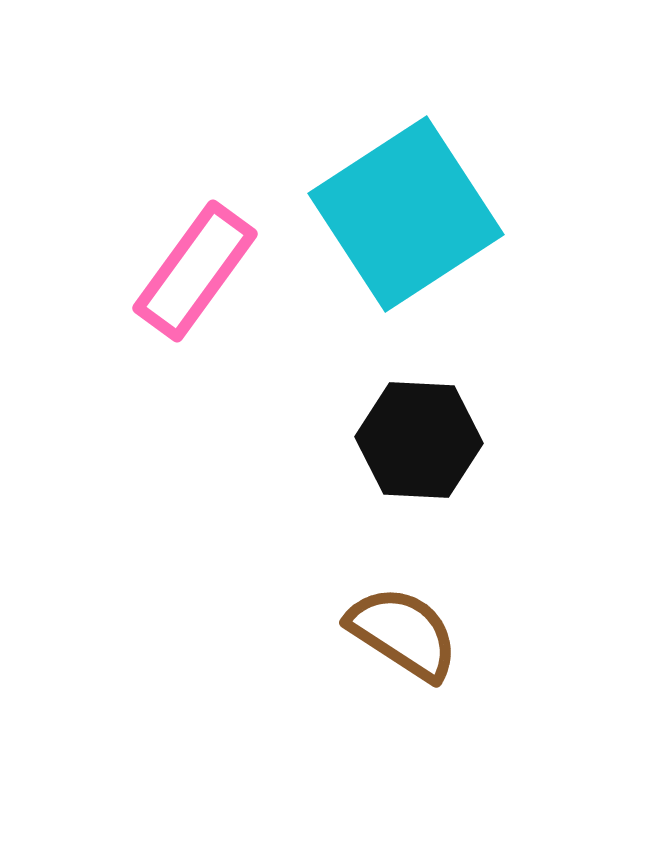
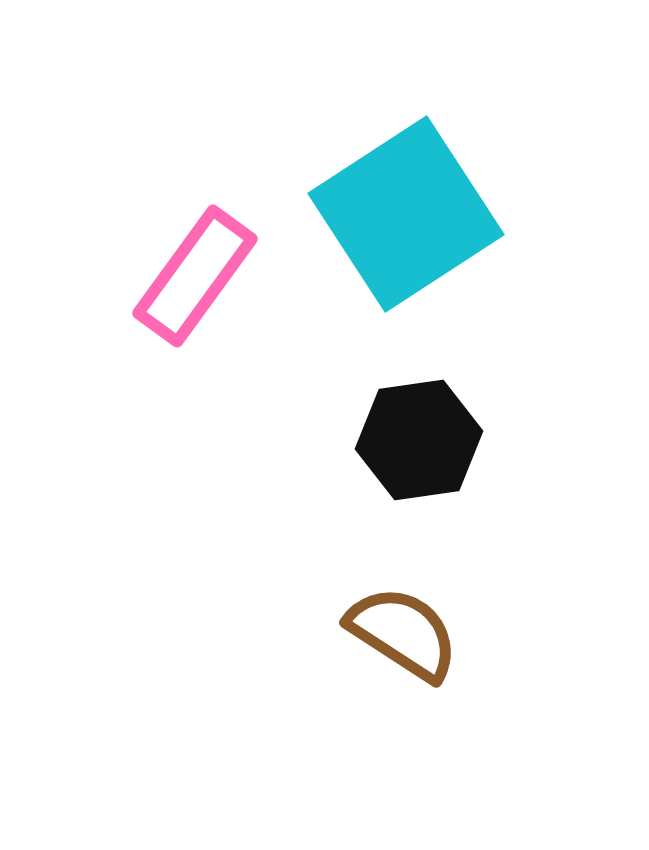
pink rectangle: moved 5 px down
black hexagon: rotated 11 degrees counterclockwise
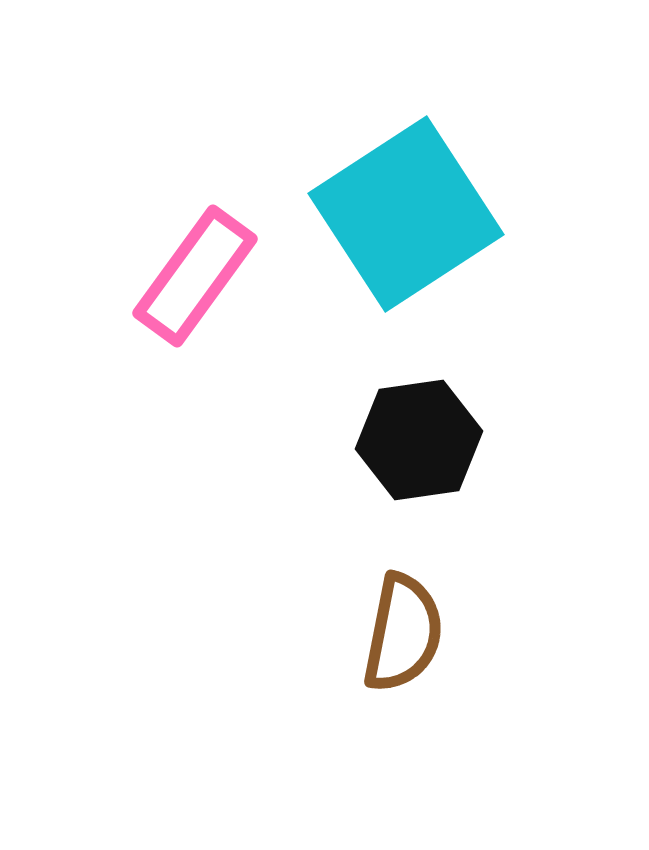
brown semicircle: rotated 68 degrees clockwise
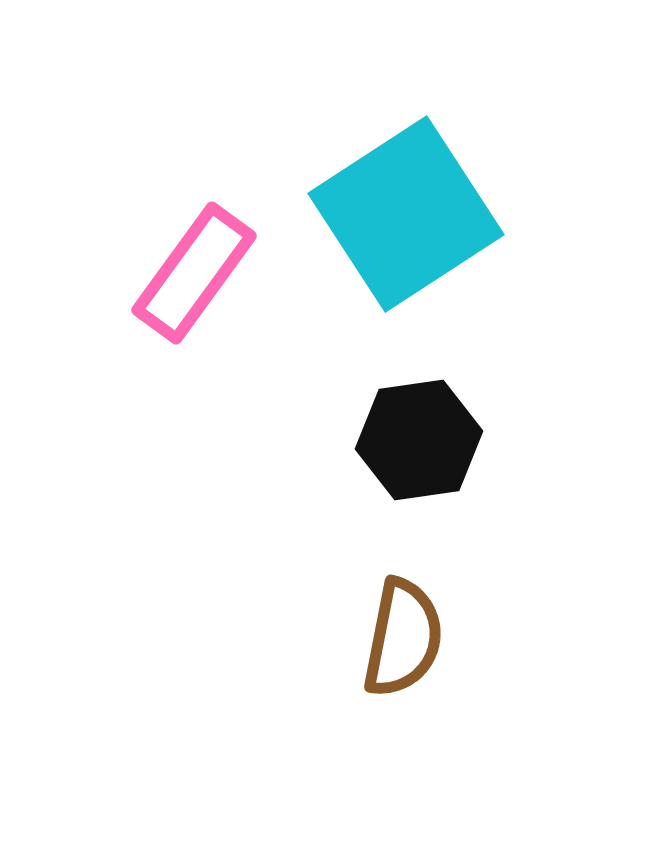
pink rectangle: moved 1 px left, 3 px up
brown semicircle: moved 5 px down
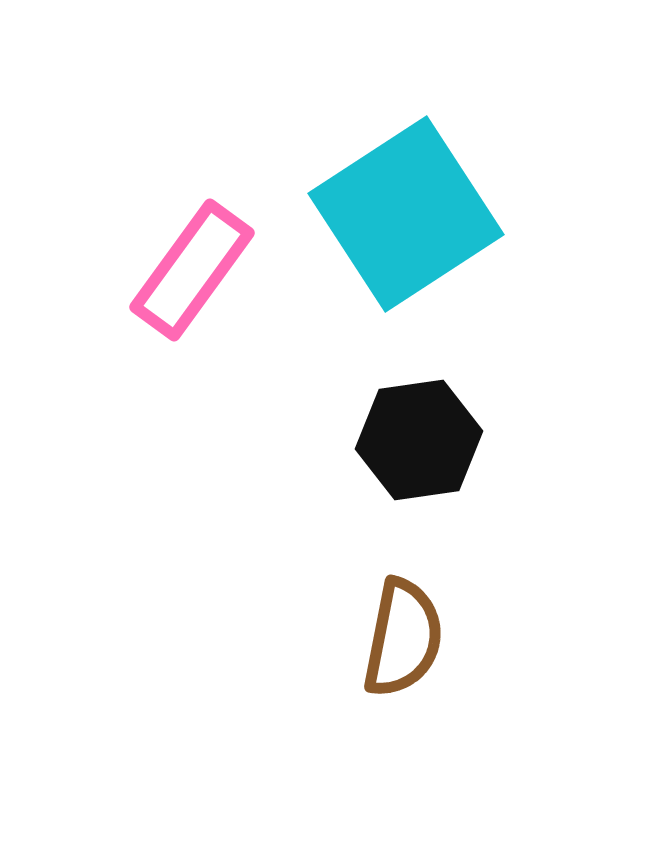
pink rectangle: moved 2 px left, 3 px up
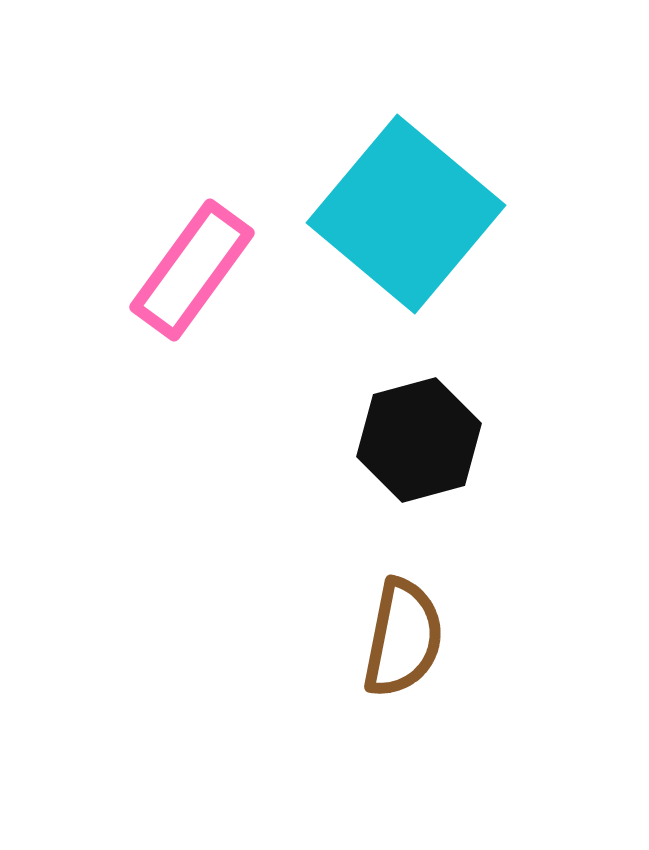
cyan square: rotated 17 degrees counterclockwise
black hexagon: rotated 7 degrees counterclockwise
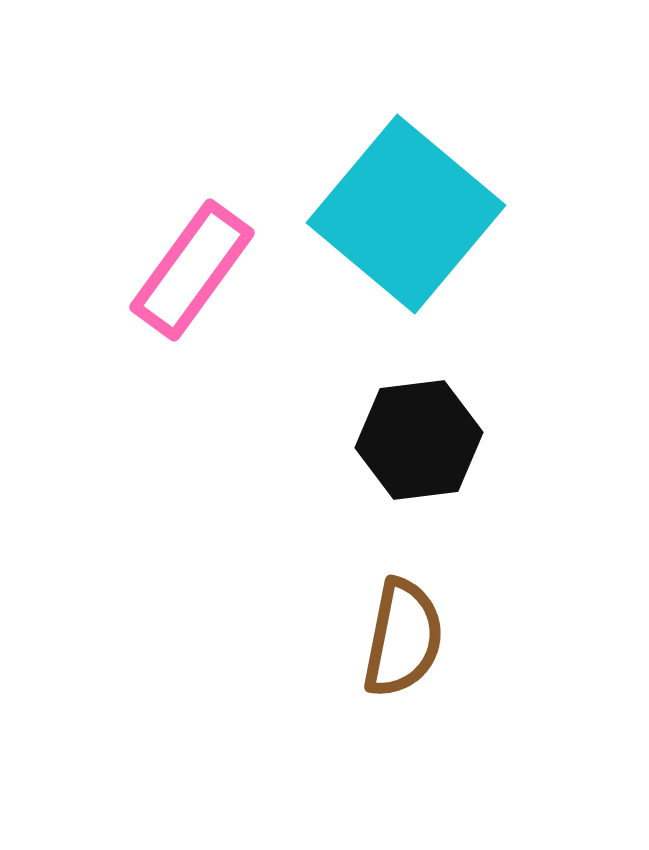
black hexagon: rotated 8 degrees clockwise
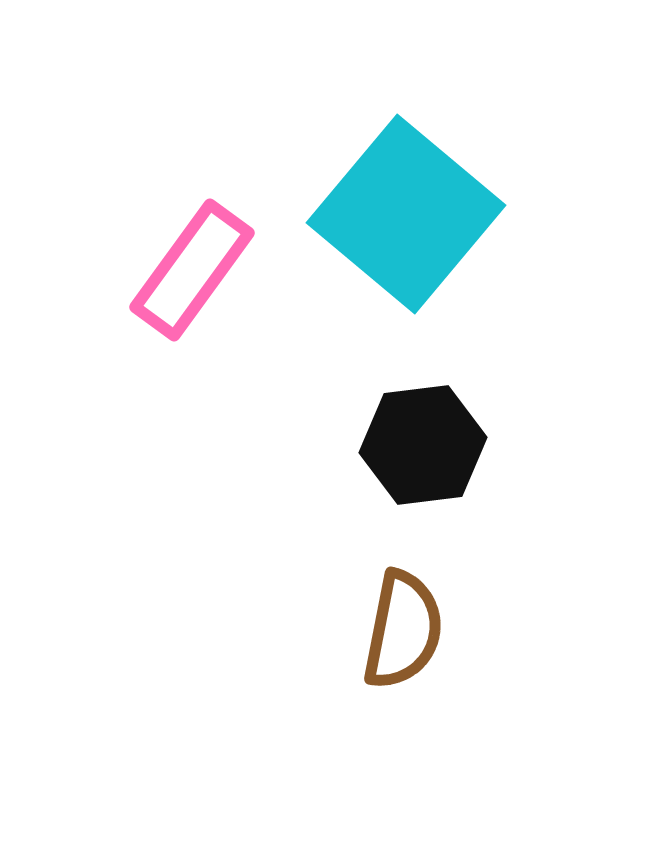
black hexagon: moved 4 px right, 5 px down
brown semicircle: moved 8 px up
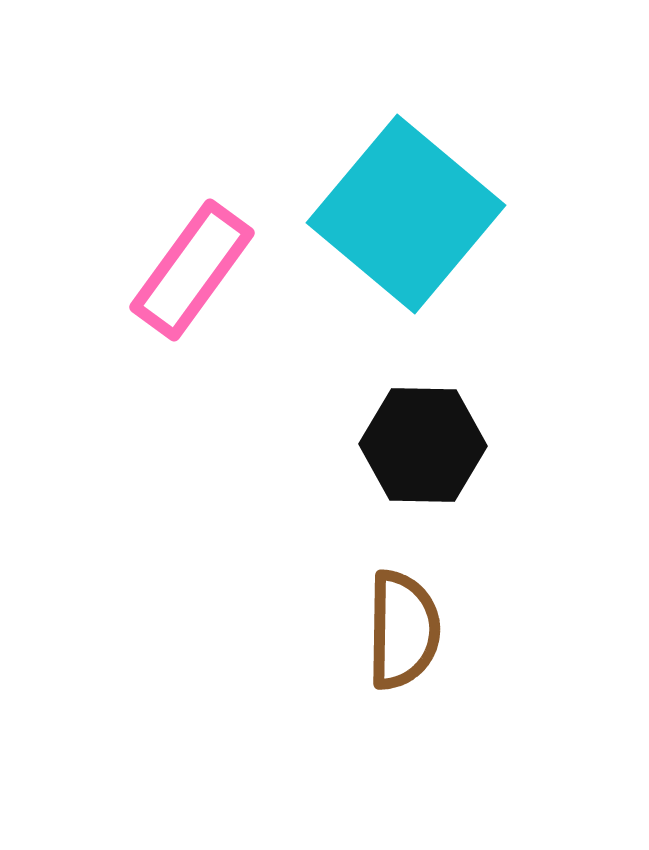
black hexagon: rotated 8 degrees clockwise
brown semicircle: rotated 10 degrees counterclockwise
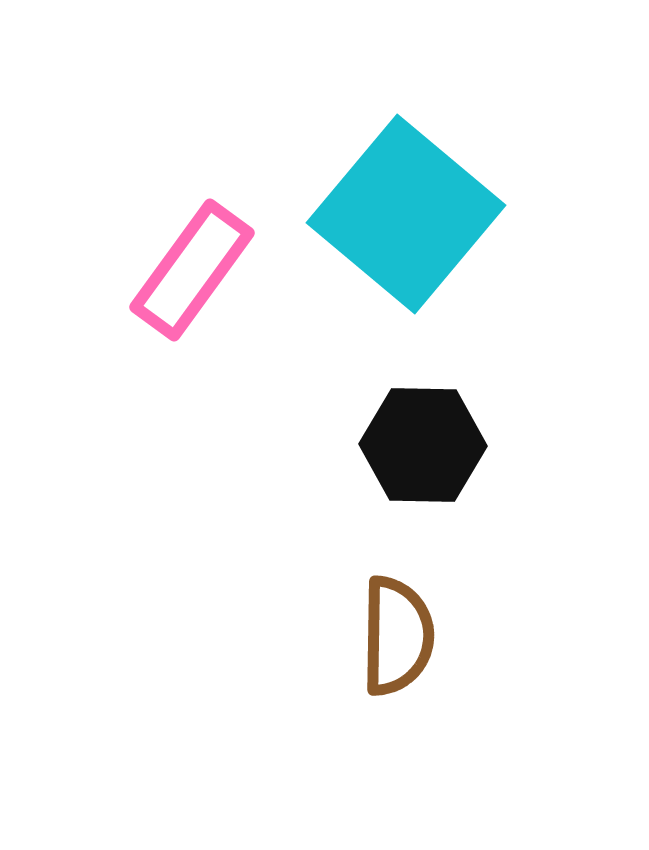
brown semicircle: moved 6 px left, 6 px down
